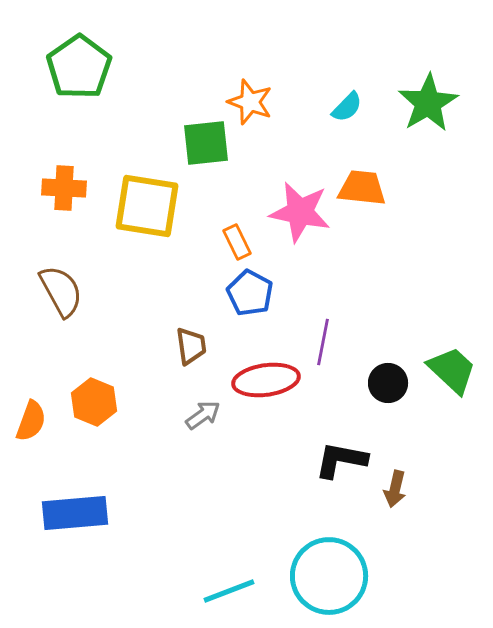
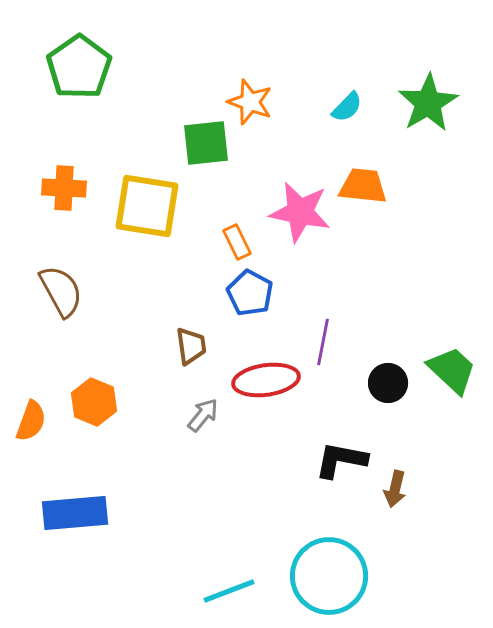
orange trapezoid: moved 1 px right, 2 px up
gray arrow: rotated 15 degrees counterclockwise
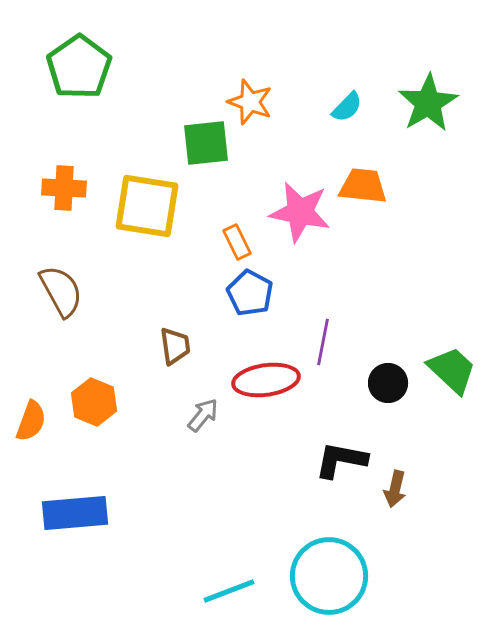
brown trapezoid: moved 16 px left
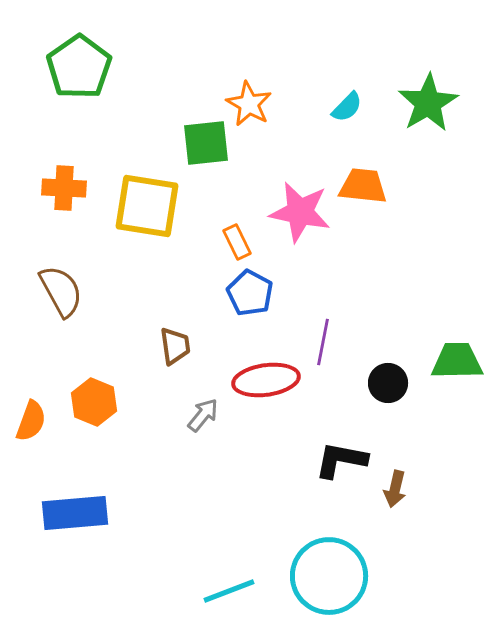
orange star: moved 1 px left, 2 px down; rotated 9 degrees clockwise
green trapezoid: moved 5 px right, 9 px up; rotated 44 degrees counterclockwise
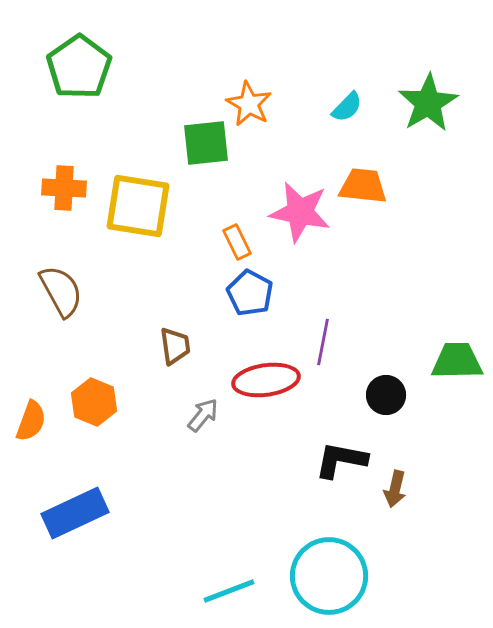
yellow square: moved 9 px left
black circle: moved 2 px left, 12 px down
blue rectangle: rotated 20 degrees counterclockwise
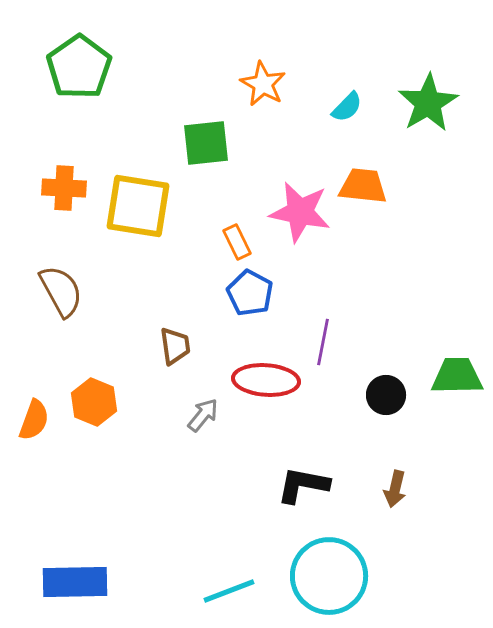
orange star: moved 14 px right, 20 px up
green trapezoid: moved 15 px down
red ellipse: rotated 12 degrees clockwise
orange semicircle: moved 3 px right, 1 px up
black L-shape: moved 38 px left, 25 px down
blue rectangle: moved 69 px down; rotated 24 degrees clockwise
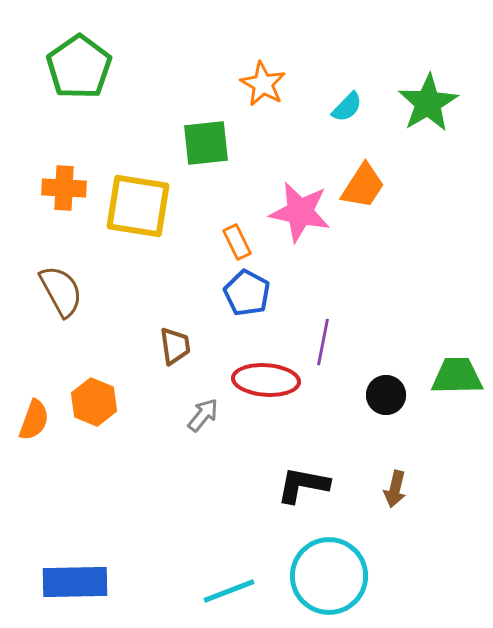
orange trapezoid: rotated 117 degrees clockwise
blue pentagon: moved 3 px left
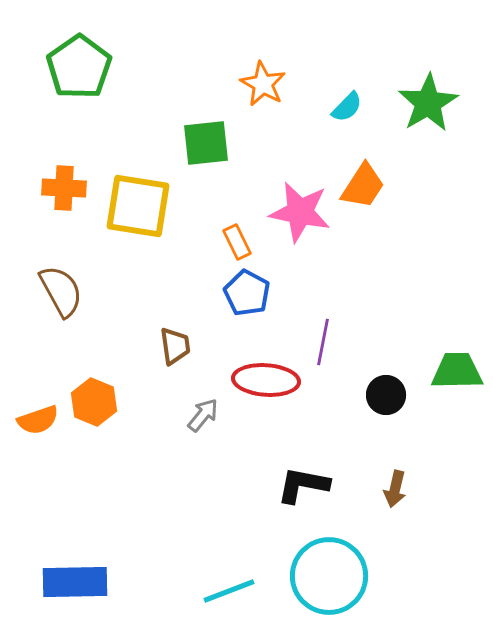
green trapezoid: moved 5 px up
orange semicircle: moved 4 px right; rotated 51 degrees clockwise
